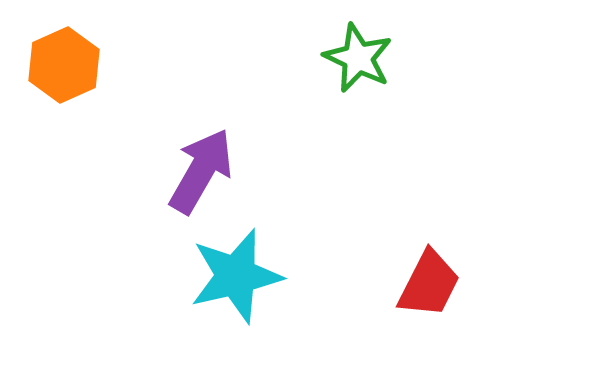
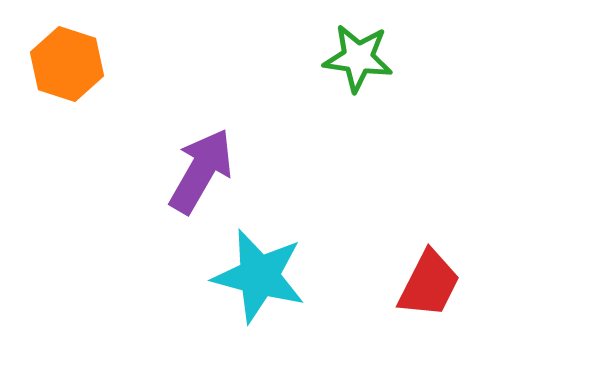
green star: rotated 18 degrees counterclockwise
orange hexagon: moved 3 px right, 1 px up; rotated 18 degrees counterclockwise
cyan star: moved 23 px right; rotated 28 degrees clockwise
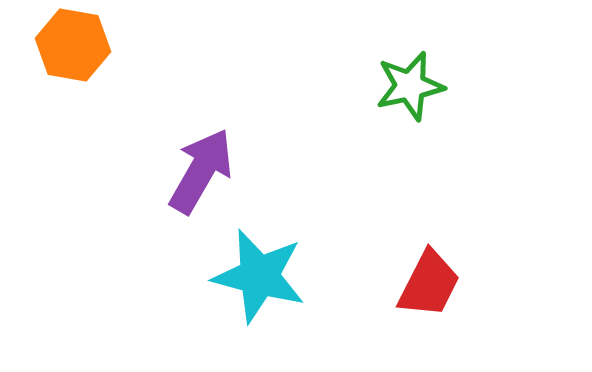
green star: moved 52 px right, 28 px down; rotated 20 degrees counterclockwise
orange hexagon: moved 6 px right, 19 px up; rotated 8 degrees counterclockwise
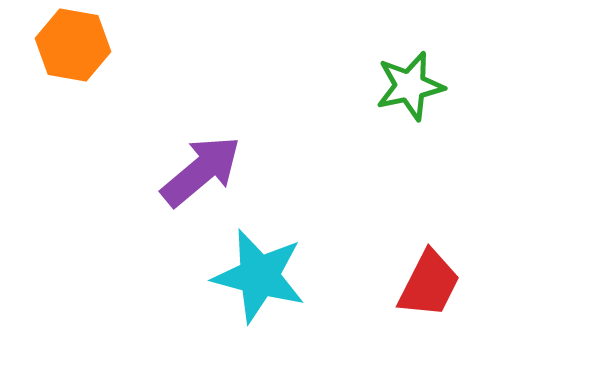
purple arrow: rotated 20 degrees clockwise
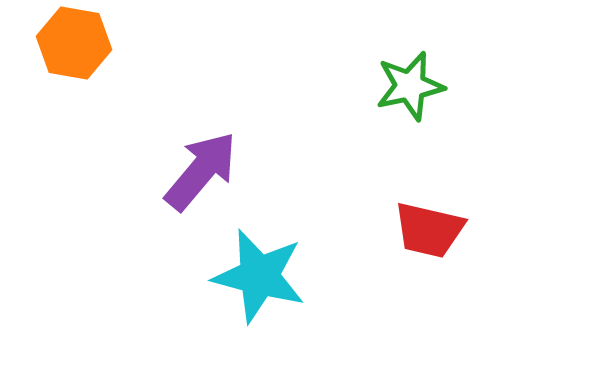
orange hexagon: moved 1 px right, 2 px up
purple arrow: rotated 10 degrees counterclockwise
red trapezoid: moved 54 px up; rotated 76 degrees clockwise
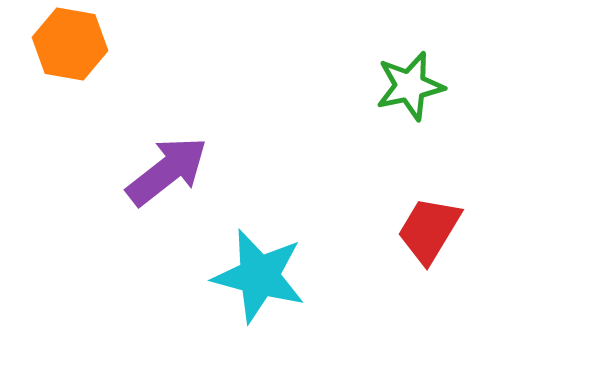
orange hexagon: moved 4 px left, 1 px down
purple arrow: moved 34 px left; rotated 12 degrees clockwise
red trapezoid: rotated 108 degrees clockwise
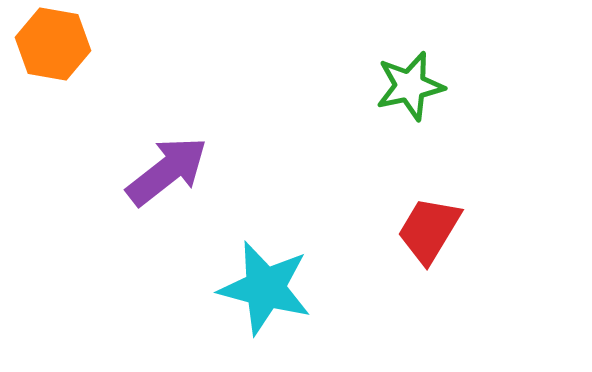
orange hexagon: moved 17 px left
cyan star: moved 6 px right, 12 px down
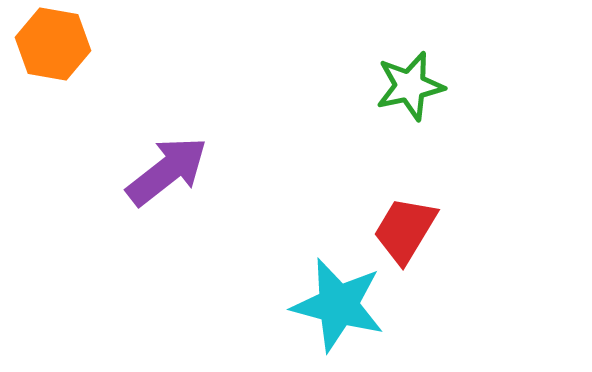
red trapezoid: moved 24 px left
cyan star: moved 73 px right, 17 px down
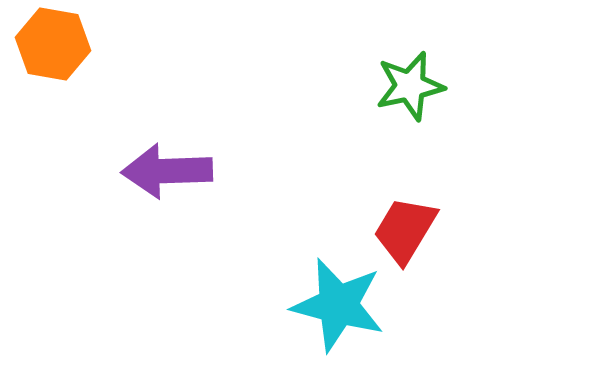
purple arrow: rotated 144 degrees counterclockwise
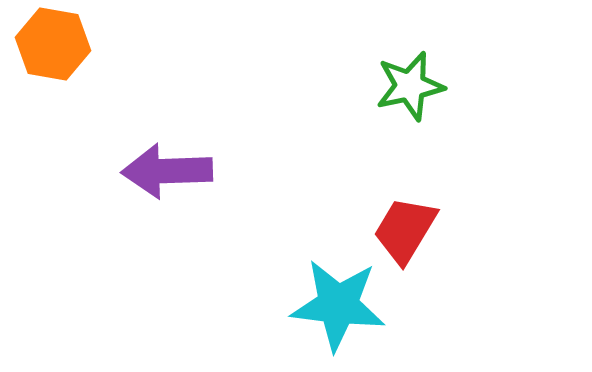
cyan star: rotated 8 degrees counterclockwise
